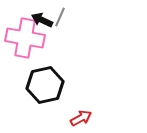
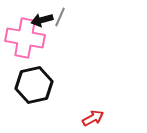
black arrow: rotated 40 degrees counterclockwise
black hexagon: moved 11 px left
red arrow: moved 12 px right
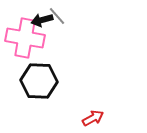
gray line: moved 3 px left, 1 px up; rotated 66 degrees counterclockwise
black hexagon: moved 5 px right, 4 px up; rotated 15 degrees clockwise
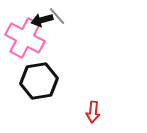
pink cross: rotated 18 degrees clockwise
black hexagon: rotated 12 degrees counterclockwise
red arrow: moved 6 px up; rotated 125 degrees clockwise
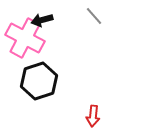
gray line: moved 37 px right
black hexagon: rotated 9 degrees counterclockwise
red arrow: moved 4 px down
